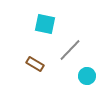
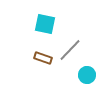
brown rectangle: moved 8 px right, 6 px up; rotated 12 degrees counterclockwise
cyan circle: moved 1 px up
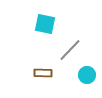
brown rectangle: moved 15 px down; rotated 18 degrees counterclockwise
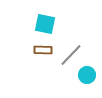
gray line: moved 1 px right, 5 px down
brown rectangle: moved 23 px up
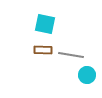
gray line: rotated 55 degrees clockwise
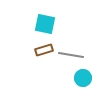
brown rectangle: moved 1 px right; rotated 18 degrees counterclockwise
cyan circle: moved 4 px left, 3 px down
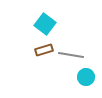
cyan square: rotated 25 degrees clockwise
cyan circle: moved 3 px right, 1 px up
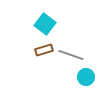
gray line: rotated 10 degrees clockwise
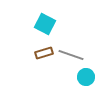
cyan square: rotated 10 degrees counterclockwise
brown rectangle: moved 3 px down
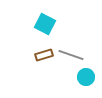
brown rectangle: moved 2 px down
